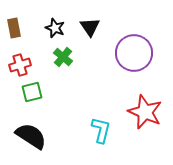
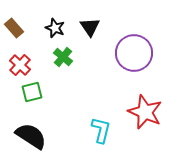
brown rectangle: rotated 30 degrees counterclockwise
red cross: rotated 30 degrees counterclockwise
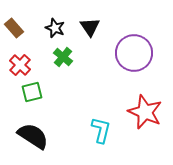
black semicircle: moved 2 px right
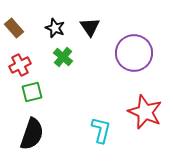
red cross: rotated 20 degrees clockwise
black semicircle: moved 1 px left, 2 px up; rotated 76 degrees clockwise
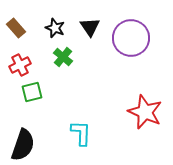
brown rectangle: moved 2 px right
purple circle: moved 3 px left, 15 px up
cyan L-shape: moved 20 px left, 3 px down; rotated 12 degrees counterclockwise
black semicircle: moved 9 px left, 11 px down
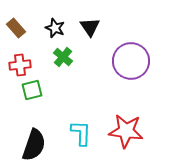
purple circle: moved 23 px down
red cross: rotated 20 degrees clockwise
green square: moved 2 px up
red star: moved 19 px left, 19 px down; rotated 16 degrees counterclockwise
black semicircle: moved 11 px right
